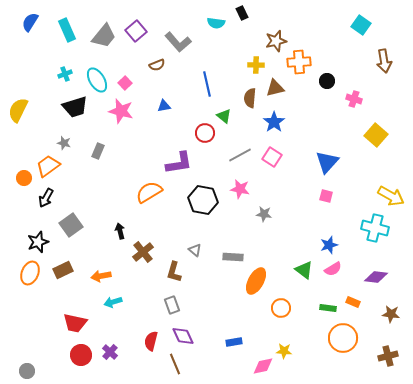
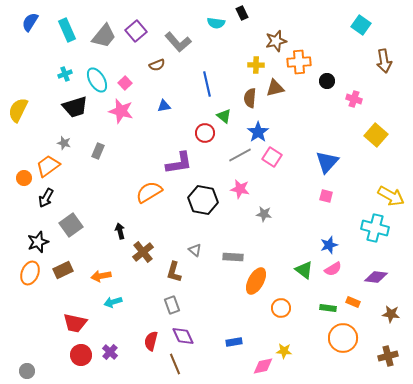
blue star at (274, 122): moved 16 px left, 10 px down
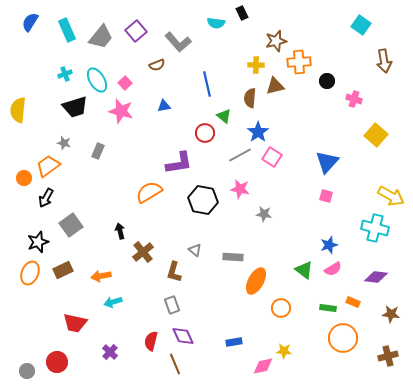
gray trapezoid at (104, 36): moved 3 px left, 1 px down
brown triangle at (275, 88): moved 2 px up
yellow semicircle at (18, 110): rotated 20 degrees counterclockwise
red circle at (81, 355): moved 24 px left, 7 px down
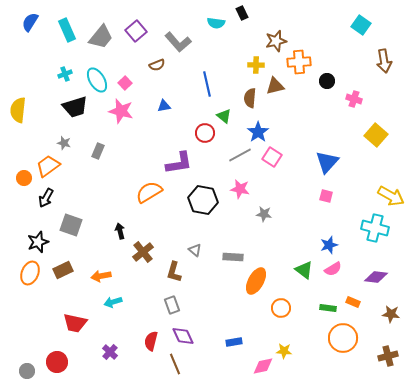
gray square at (71, 225): rotated 35 degrees counterclockwise
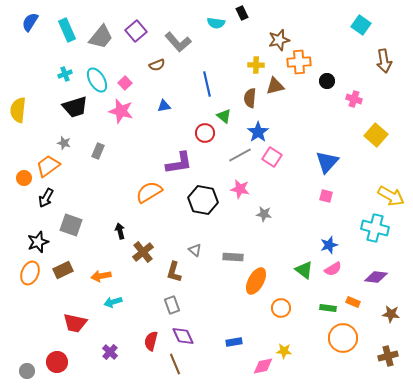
brown star at (276, 41): moved 3 px right, 1 px up
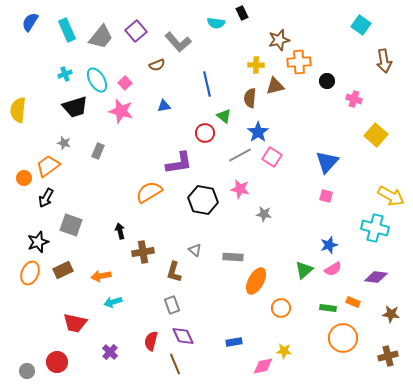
brown cross at (143, 252): rotated 30 degrees clockwise
green triangle at (304, 270): rotated 42 degrees clockwise
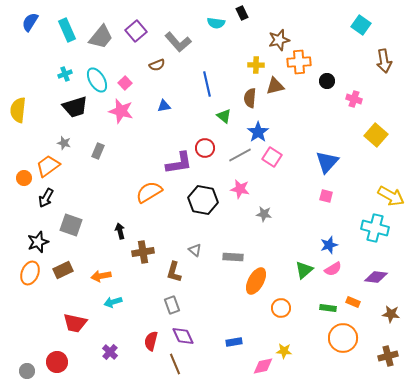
red circle at (205, 133): moved 15 px down
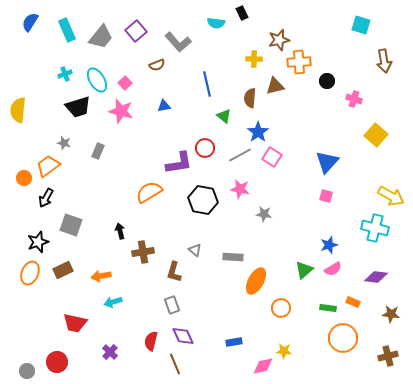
cyan square at (361, 25): rotated 18 degrees counterclockwise
yellow cross at (256, 65): moved 2 px left, 6 px up
black trapezoid at (75, 107): moved 3 px right
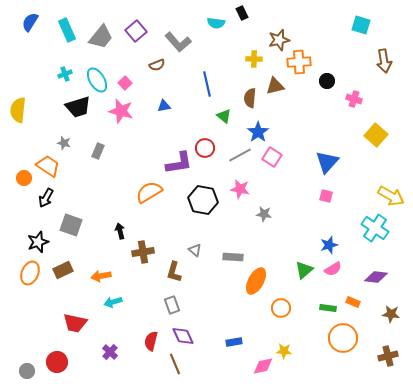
orange trapezoid at (48, 166): rotated 70 degrees clockwise
cyan cross at (375, 228): rotated 20 degrees clockwise
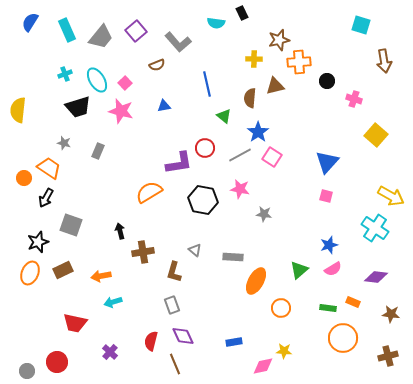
orange trapezoid at (48, 166): moved 1 px right, 2 px down
green triangle at (304, 270): moved 5 px left
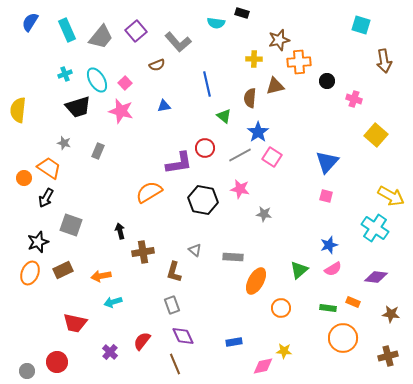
black rectangle at (242, 13): rotated 48 degrees counterclockwise
red semicircle at (151, 341): moved 9 px left; rotated 24 degrees clockwise
